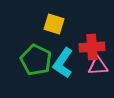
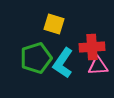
green pentagon: moved 2 px up; rotated 28 degrees clockwise
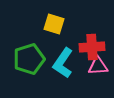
green pentagon: moved 7 px left, 1 px down
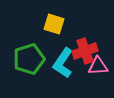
red cross: moved 7 px left, 4 px down; rotated 15 degrees counterclockwise
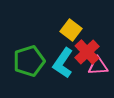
yellow square: moved 17 px right, 6 px down; rotated 20 degrees clockwise
red cross: moved 2 px right, 1 px down; rotated 25 degrees counterclockwise
green pentagon: moved 2 px down
